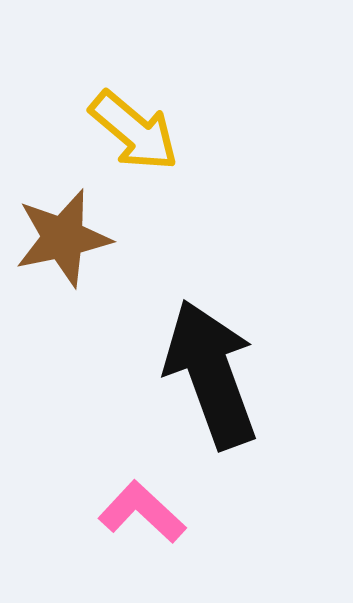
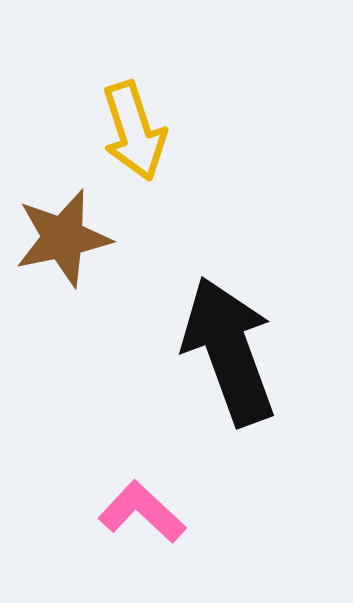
yellow arrow: rotated 32 degrees clockwise
black arrow: moved 18 px right, 23 px up
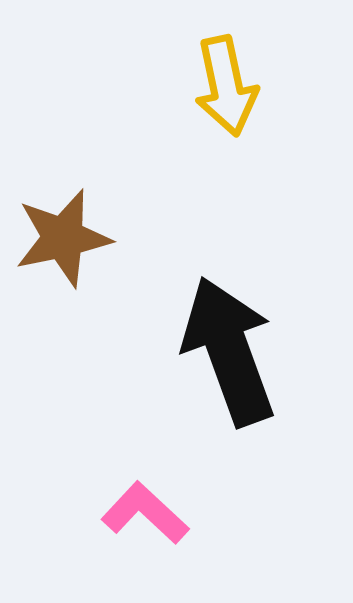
yellow arrow: moved 92 px right, 45 px up; rotated 6 degrees clockwise
pink L-shape: moved 3 px right, 1 px down
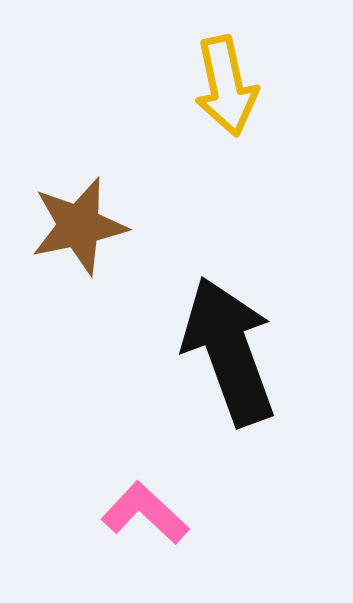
brown star: moved 16 px right, 12 px up
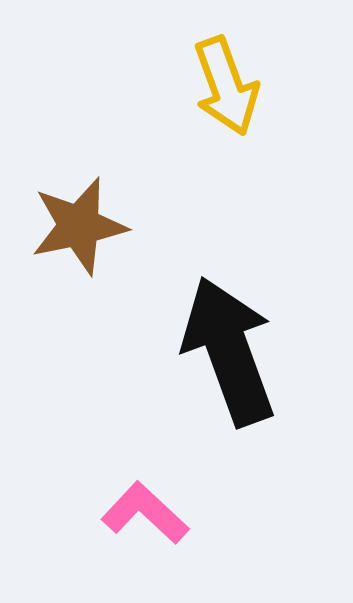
yellow arrow: rotated 8 degrees counterclockwise
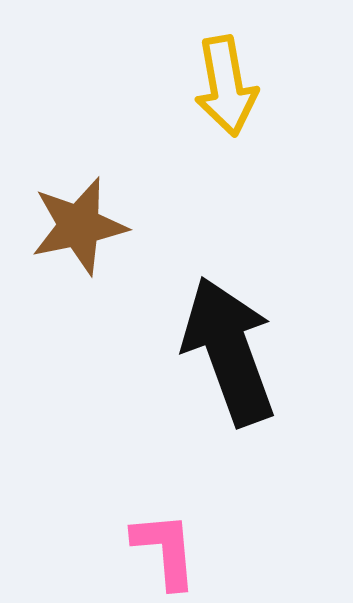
yellow arrow: rotated 10 degrees clockwise
pink L-shape: moved 20 px right, 37 px down; rotated 42 degrees clockwise
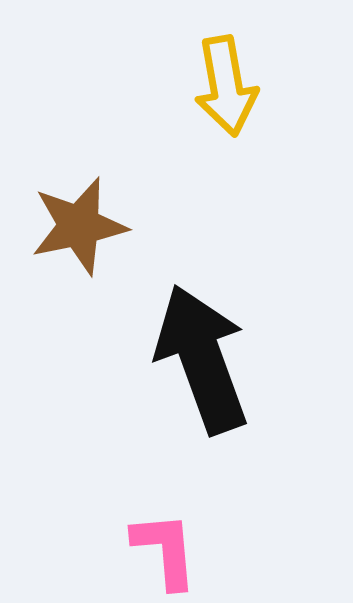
black arrow: moved 27 px left, 8 px down
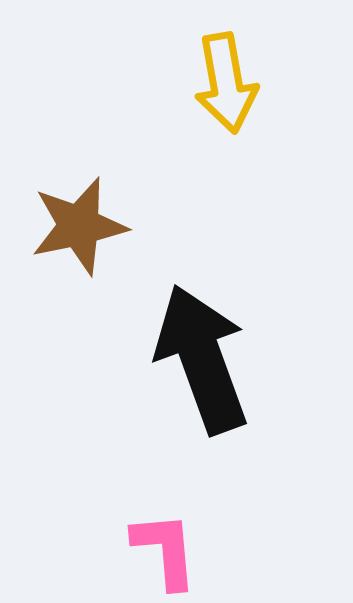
yellow arrow: moved 3 px up
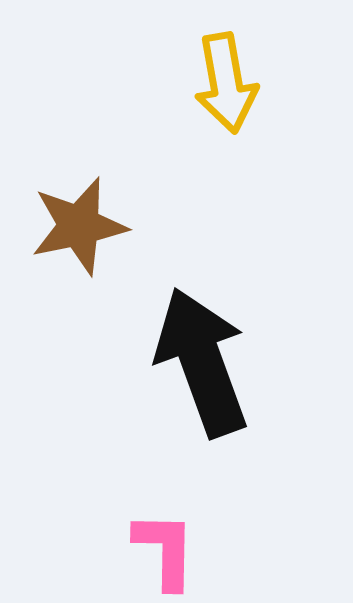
black arrow: moved 3 px down
pink L-shape: rotated 6 degrees clockwise
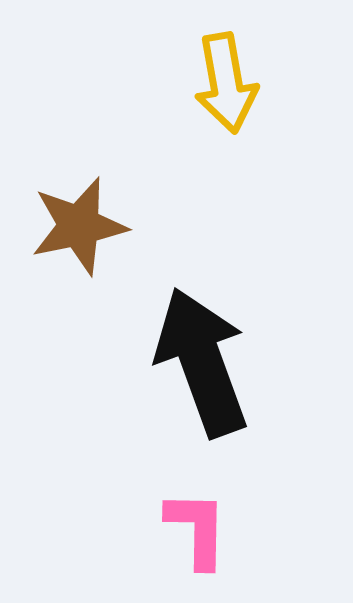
pink L-shape: moved 32 px right, 21 px up
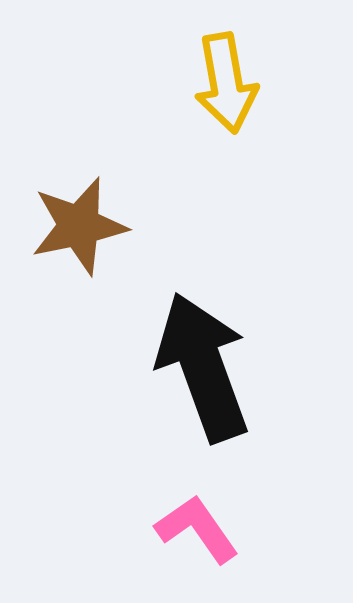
black arrow: moved 1 px right, 5 px down
pink L-shape: rotated 36 degrees counterclockwise
